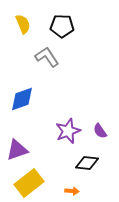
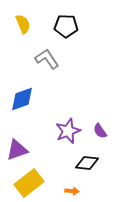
black pentagon: moved 4 px right
gray L-shape: moved 2 px down
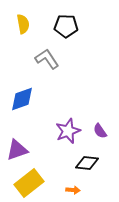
yellow semicircle: rotated 12 degrees clockwise
orange arrow: moved 1 px right, 1 px up
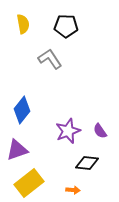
gray L-shape: moved 3 px right
blue diamond: moved 11 px down; rotated 32 degrees counterclockwise
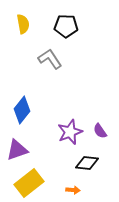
purple star: moved 2 px right, 1 px down
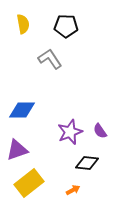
blue diamond: rotated 52 degrees clockwise
orange arrow: rotated 32 degrees counterclockwise
